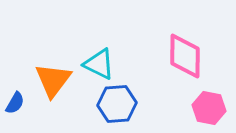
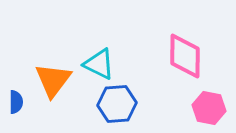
blue semicircle: moved 1 px right, 1 px up; rotated 30 degrees counterclockwise
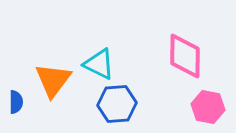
pink hexagon: moved 1 px left, 1 px up
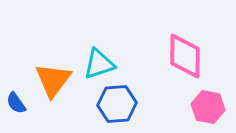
cyan triangle: rotated 44 degrees counterclockwise
blue semicircle: moved 1 px down; rotated 145 degrees clockwise
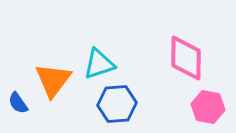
pink diamond: moved 1 px right, 2 px down
blue semicircle: moved 2 px right
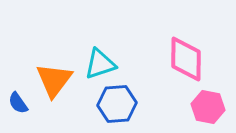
pink diamond: moved 1 px down
cyan triangle: moved 1 px right
orange triangle: moved 1 px right
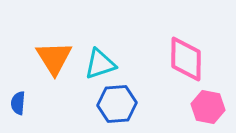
orange triangle: moved 22 px up; rotated 9 degrees counterclockwise
blue semicircle: rotated 40 degrees clockwise
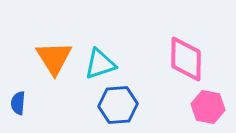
blue hexagon: moved 1 px right, 1 px down
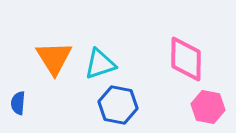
blue hexagon: rotated 15 degrees clockwise
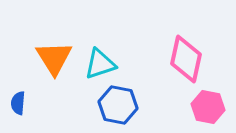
pink diamond: rotated 12 degrees clockwise
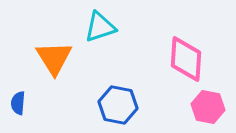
pink diamond: rotated 9 degrees counterclockwise
cyan triangle: moved 37 px up
